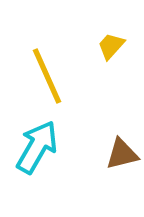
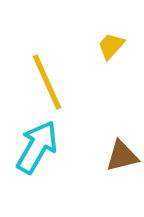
yellow line: moved 6 px down
brown triangle: moved 2 px down
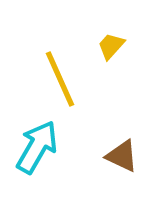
yellow line: moved 13 px right, 3 px up
brown triangle: rotated 39 degrees clockwise
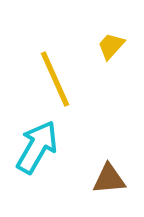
yellow line: moved 5 px left
brown triangle: moved 13 px left, 23 px down; rotated 30 degrees counterclockwise
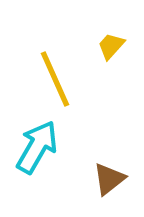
brown triangle: rotated 33 degrees counterclockwise
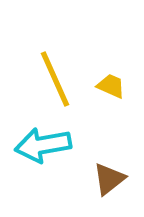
yellow trapezoid: moved 40 px down; rotated 72 degrees clockwise
cyan arrow: moved 6 px right, 2 px up; rotated 130 degrees counterclockwise
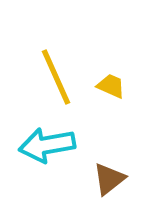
yellow line: moved 1 px right, 2 px up
cyan arrow: moved 4 px right
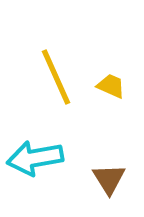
cyan arrow: moved 12 px left, 13 px down
brown triangle: rotated 24 degrees counterclockwise
